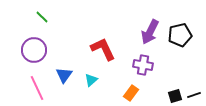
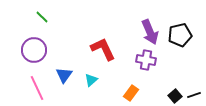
purple arrow: rotated 50 degrees counterclockwise
purple cross: moved 3 px right, 5 px up
black square: rotated 24 degrees counterclockwise
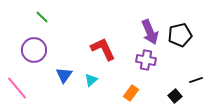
pink line: moved 20 px left; rotated 15 degrees counterclockwise
black line: moved 2 px right, 15 px up
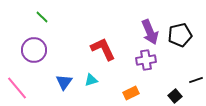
purple cross: rotated 18 degrees counterclockwise
blue triangle: moved 7 px down
cyan triangle: rotated 24 degrees clockwise
orange rectangle: rotated 28 degrees clockwise
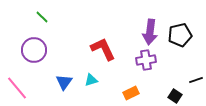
purple arrow: rotated 30 degrees clockwise
black square: rotated 16 degrees counterclockwise
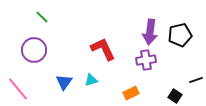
pink line: moved 1 px right, 1 px down
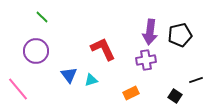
purple circle: moved 2 px right, 1 px down
blue triangle: moved 5 px right, 7 px up; rotated 12 degrees counterclockwise
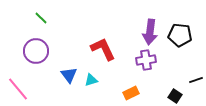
green line: moved 1 px left, 1 px down
black pentagon: rotated 20 degrees clockwise
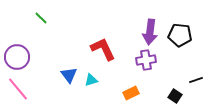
purple circle: moved 19 px left, 6 px down
